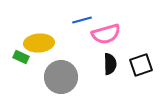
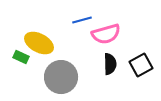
yellow ellipse: rotated 32 degrees clockwise
black square: rotated 10 degrees counterclockwise
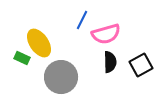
blue line: rotated 48 degrees counterclockwise
yellow ellipse: rotated 28 degrees clockwise
green rectangle: moved 1 px right, 1 px down
black semicircle: moved 2 px up
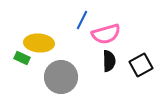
yellow ellipse: rotated 52 degrees counterclockwise
black semicircle: moved 1 px left, 1 px up
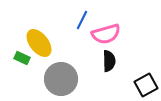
yellow ellipse: rotated 48 degrees clockwise
black square: moved 5 px right, 20 px down
gray circle: moved 2 px down
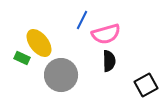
gray circle: moved 4 px up
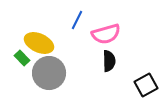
blue line: moved 5 px left
yellow ellipse: rotated 28 degrees counterclockwise
green rectangle: rotated 21 degrees clockwise
gray circle: moved 12 px left, 2 px up
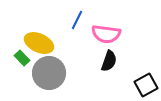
pink semicircle: rotated 24 degrees clockwise
black semicircle: rotated 20 degrees clockwise
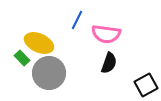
black semicircle: moved 2 px down
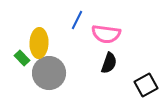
yellow ellipse: rotated 68 degrees clockwise
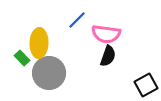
blue line: rotated 18 degrees clockwise
black semicircle: moved 1 px left, 7 px up
